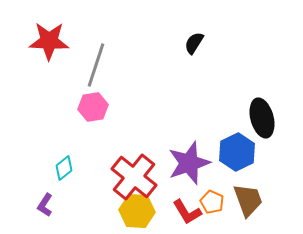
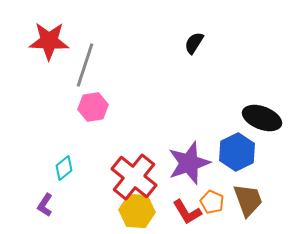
gray line: moved 11 px left
black ellipse: rotated 54 degrees counterclockwise
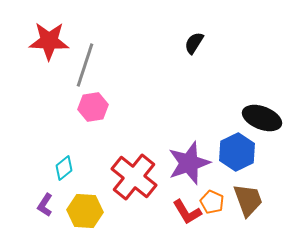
yellow hexagon: moved 52 px left
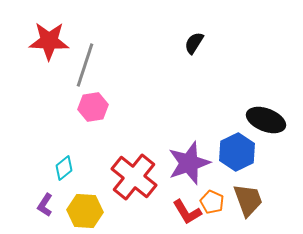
black ellipse: moved 4 px right, 2 px down
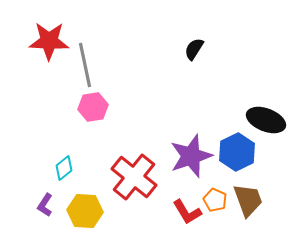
black semicircle: moved 6 px down
gray line: rotated 30 degrees counterclockwise
purple star: moved 2 px right, 7 px up
orange pentagon: moved 3 px right, 2 px up
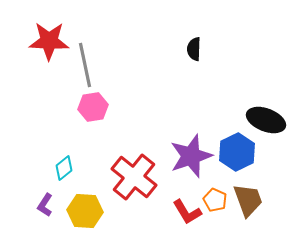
black semicircle: rotated 30 degrees counterclockwise
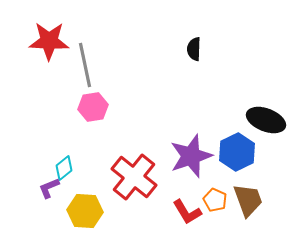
purple L-shape: moved 4 px right, 17 px up; rotated 35 degrees clockwise
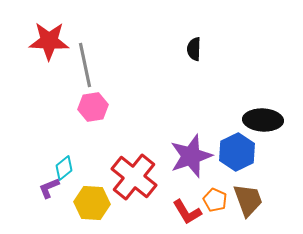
black ellipse: moved 3 px left; rotated 18 degrees counterclockwise
yellow hexagon: moved 7 px right, 8 px up
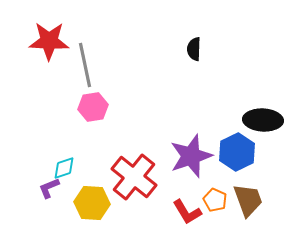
cyan diamond: rotated 20 degrees clockwise
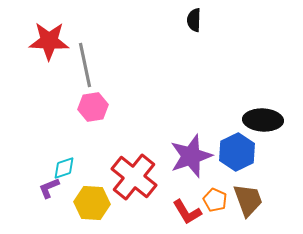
black semicircle: moved 29 px up
